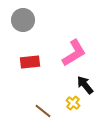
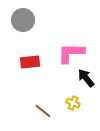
pink L-shape: moved 3 px left; rotated 148 degrees counterclockwise
black arrow: moved 1 px right, 7 px up
yellow cross: rotated 16 degrees counterclockwise
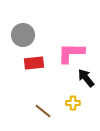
gray circle: moved 15 px down
red rectangle: moved 4 px right, 1 px down
yellow cross: rotated 24 degrees counterclockwise
